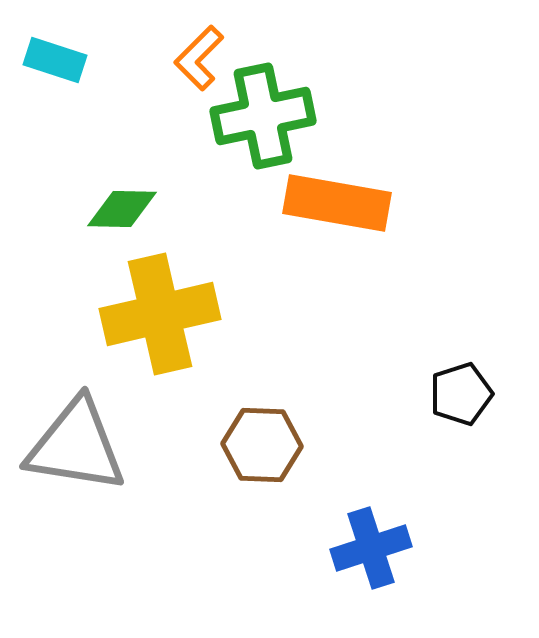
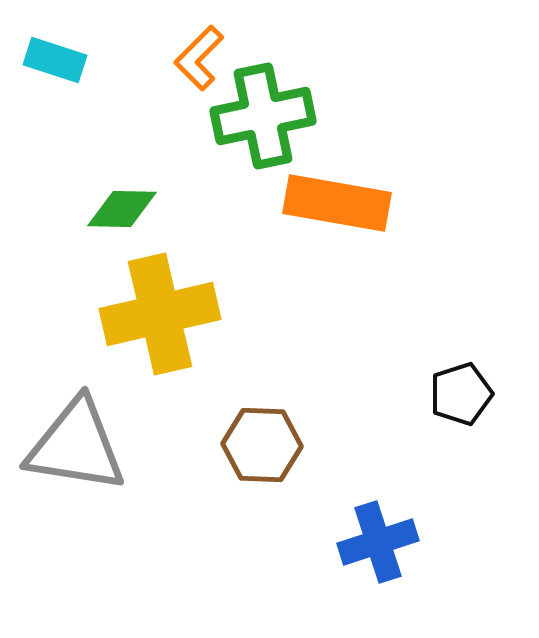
blue cross: moved 7 px right, 6 px up
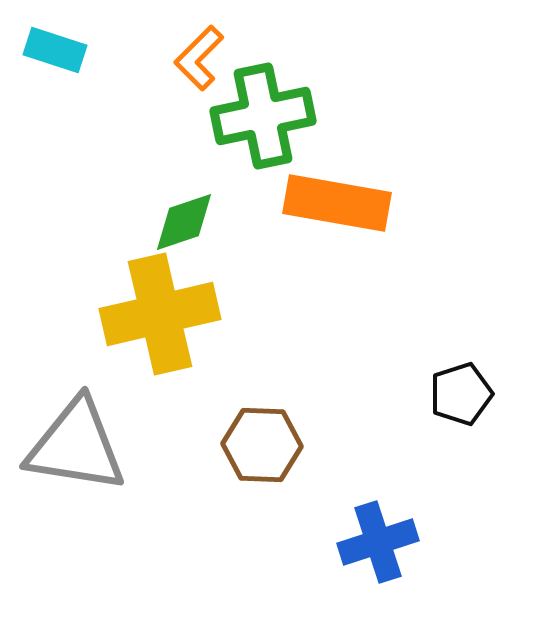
cyan rectangle: moved 10 px up
green diamond: moved 62 px right, 13 px down; rotated 20 degrees counterclockwise
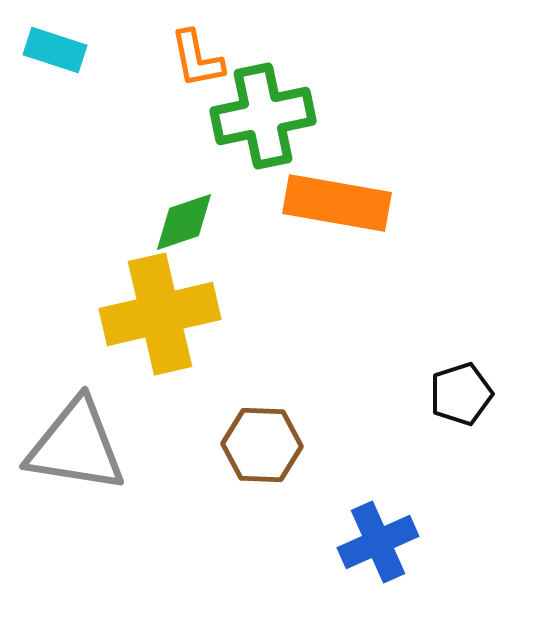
orange L-shape: moved 2 px left, 1 px down; rotated 56 degrees counterclockwise
blue cross: rotated 6 degrees counterclockwise
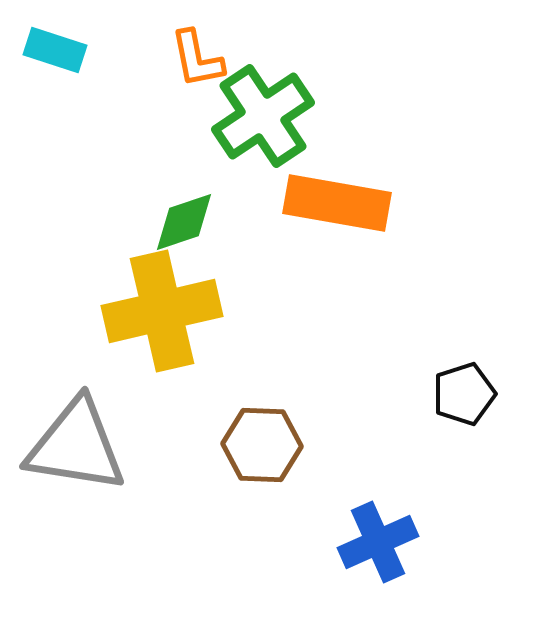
green cross: rotated 22 degrees counterclockwise
yellow cross: moved 2 px right, 3 px up
black pentagon: moved 3 px right
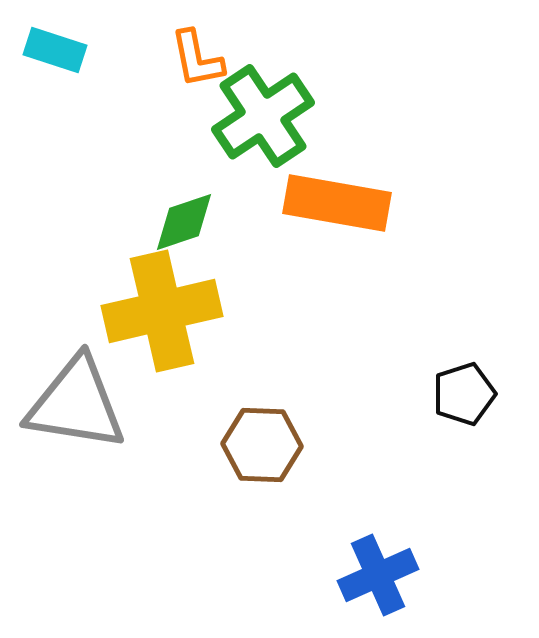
gray triangle: moved 42 px up
blue cross: moved 33 px down
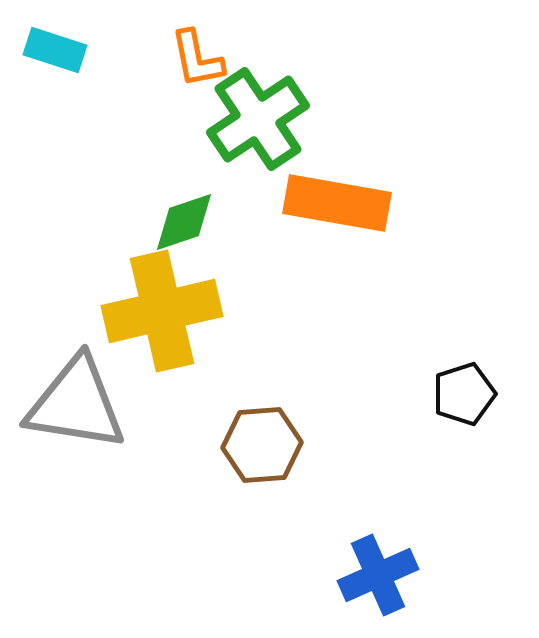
green cross: moved 5 px left, 3 px down
brown hexagon: rotated 6 degrees counterclockwise
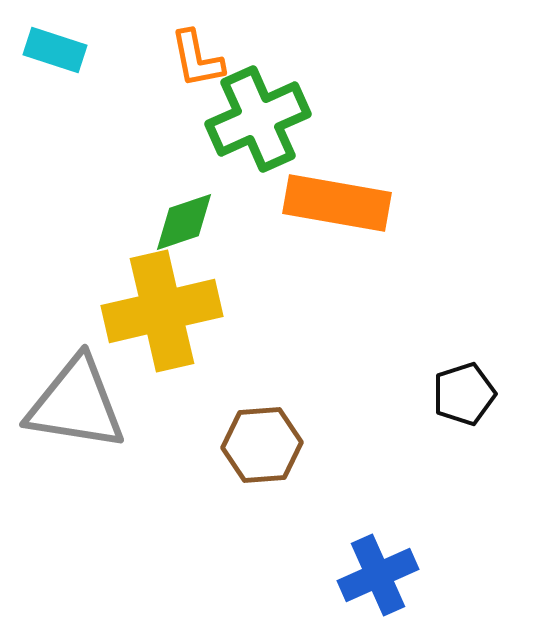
green cross: rotated 10 degrees clockwise
